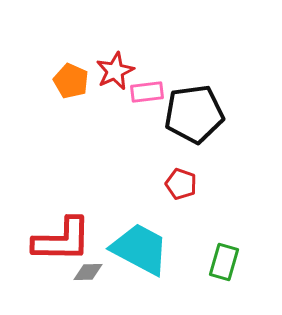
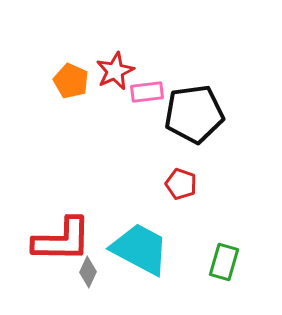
gray diamond: rotated 64 degrees counterclockwise
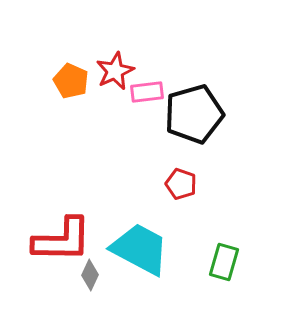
black pentagon: rotated 8 degrees counterclockwise
gray diamond: moved 2 px right, 3 px down
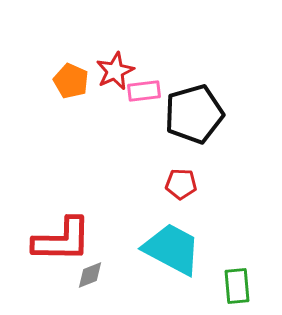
pink rectangle: moved 3 px left, 1 px up
red pentagon: rotated 16 degrees counterclockwise
cyan trapezoid: moved 32 px right
green rectangle: moved 13 px right, 24 px down; rotated 21 degrees counterclockwise
gray diamond: rotated 44 degrees clockwise
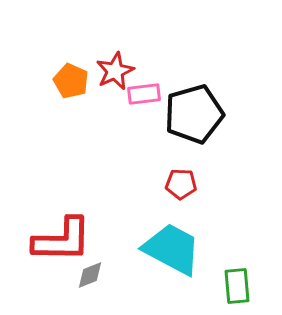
pink rectangle: moved 3 px down
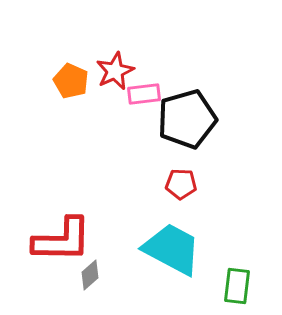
black pentagon: moved 7 px left, 5 px down
gray diamond: rotated 20 degrees counterclockwise
green rectangle: rotated 12 degrees clockwise
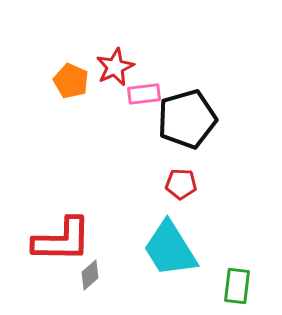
red star: moved 4 px up
cyan trapezoid: moved 2 px left; rotated 150 degrees counterclockwise
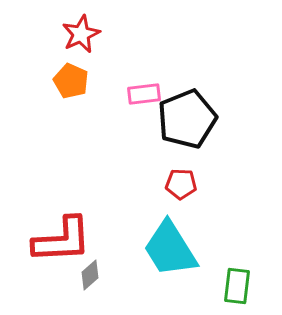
red star: moved 34 px left, 33 px up
black pentagon: rotated 6 degrees counterclockwise
red L-shape: rotated 4 degrees counterclockwise
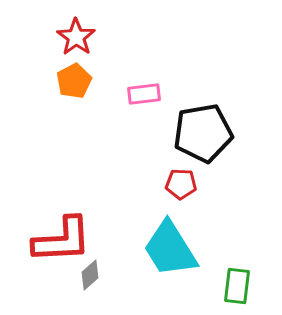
red star: moved 5 px left, 3 px down; rotated 12 degrees counterclockwise
orange pentagon: moved 3 px right; rotated 20 degrees clockwise
black pentagon: moved 16 px right, 14 px down; rotated 12 degrees clockwise
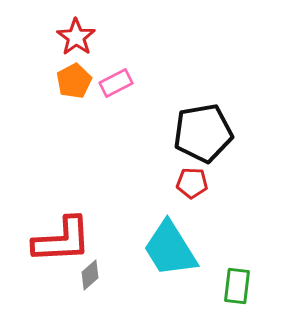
pink rectangle: moved 28 px left, 11 px up; rotated 20 degrees counterclockwise
red pentagon: moved 11 px right, 1 px up
